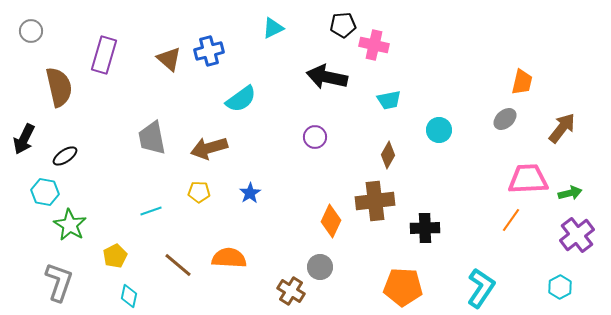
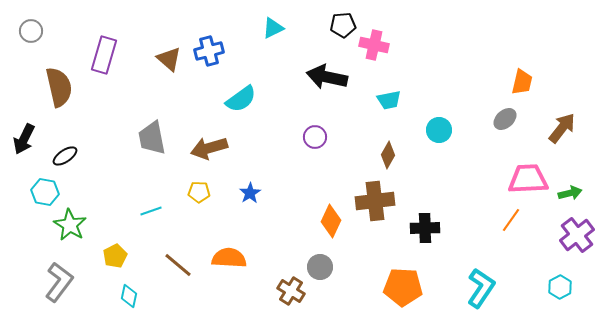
gray L-shape at (59, 282): rotated 18 degrees clockwise
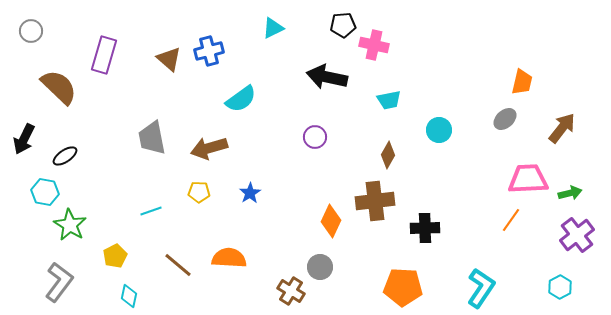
brown semicircle at (59, 87): rotated 33 degrees counterclockwise
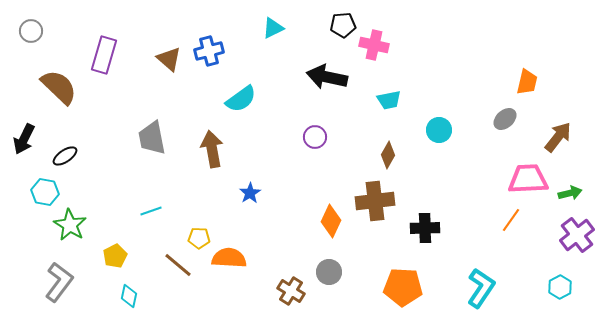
orange trapezoid at (522, 82): moved 5 px right
brown arrow at (562, 128): moved 4 px left, 9 px down
brown arrow at (209, 148): moved 3 px right, 1 px down; rotated 96 degrees clockwise
yellow pentagon at (199, 192): moved 46 px down
gray circle at (320, 267): moved 9 px right, 5 px down
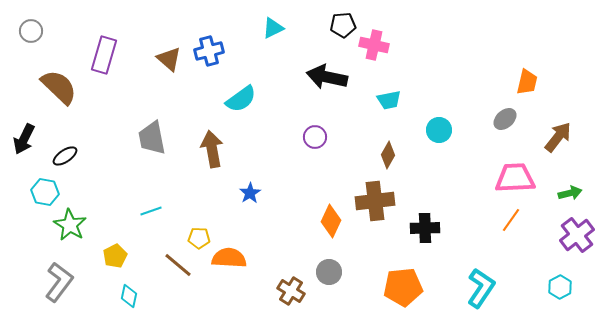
pink trapezoid at (528, 179): moved 13 px left, 1 px up
orange pentagon at (403, 287): rotated 9 degrees counterclockwise
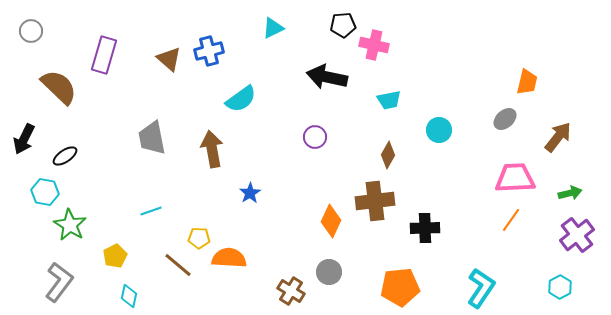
orange pentagon at (403, 287): moved 3 px left
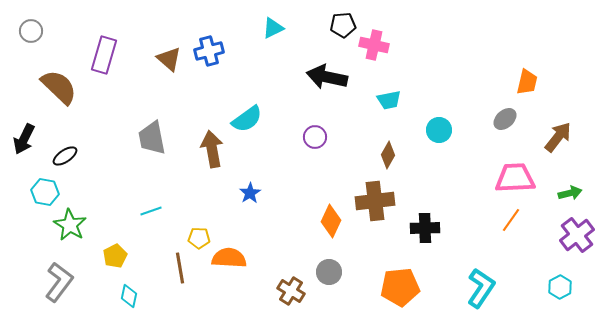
cyan semicircle at (241, 99): moved 6 px right, 20 px down
brown line at (178, 265): moved 2 px right, 3 px down; rotated 40 degrees clockwise
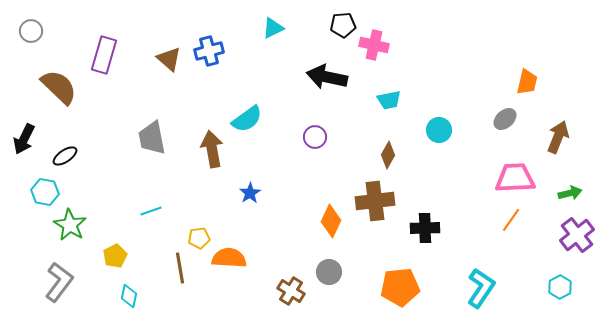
brown arrow at (558, 137): rotated 16 degrees counterclockwise
yellow pentagon at (199, 238): rotated 10 degrees counterclockwise
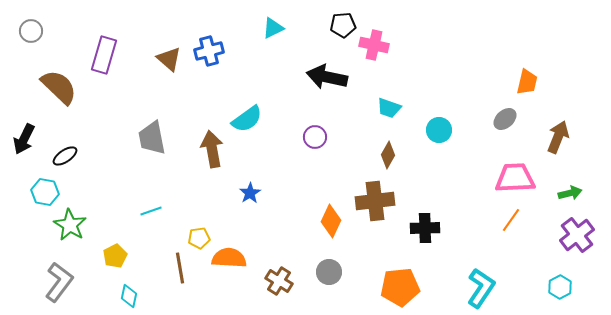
cyan trapezoid at (389, 100): moved 8 px down; rotated 30 degrees clockwise
brown cross at (291, 291): moved 12 px left, 10 px up
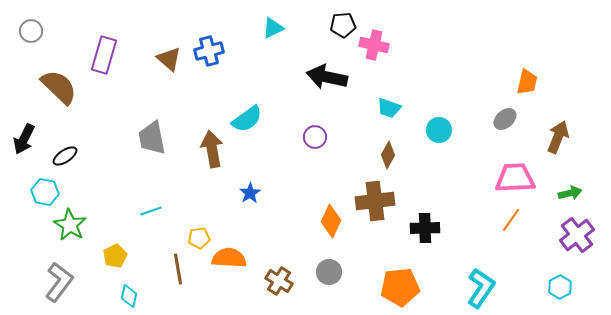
brown line at (180, 268): moved 2 px left, 1 px down
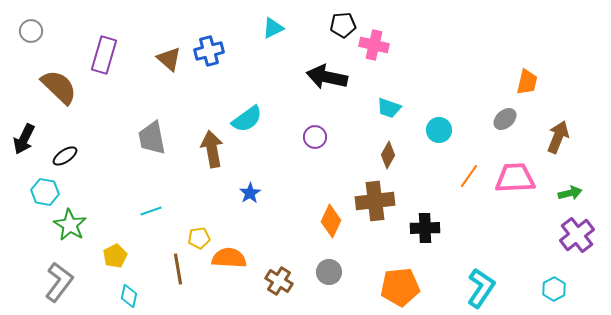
orange line at (511, 220): moved 42 px left, 44 px up
cyan hexagon at (560, 287): moved 6 px left, 2 px down
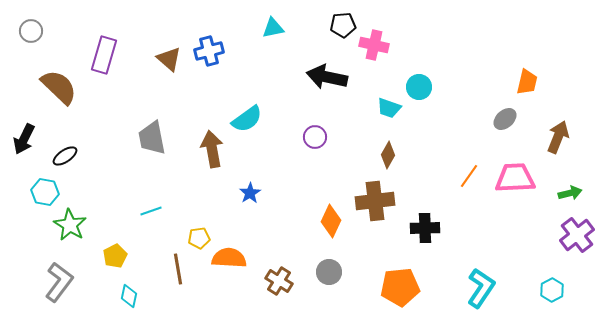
cyan triangle at (273, 28): rotated 15 degrees clockwise
cyan circle at (439, 130): moved 20 px left, 43 px up
cyan hexagon at (554, 289): moved 2 px left, 1 px down
